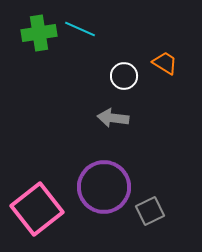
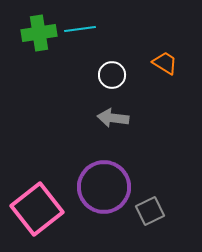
cyan line: rotated 32 degrees counterclockwise
white circle: moved 12 px left, 1 px up
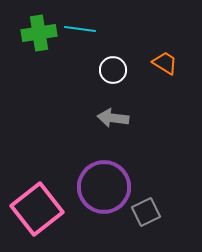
cyan line: rotated 16 degrees clockwise
white circle: moved 1 px right, 5 px up
gray square: moved 4 px left, 1 px down
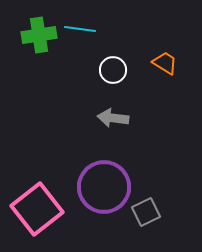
green cross: moved 2 px down
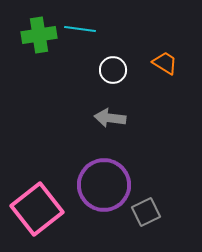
gray arrow: moved 3 px left
purple circle: moved 2 px up
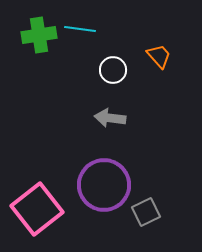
orange trapezoid: moved 6 px left, 7 px up; rotated 16 degrees clockwise
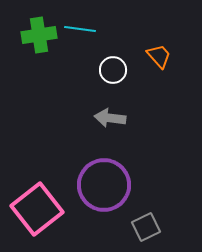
gray square: moved 15 px down
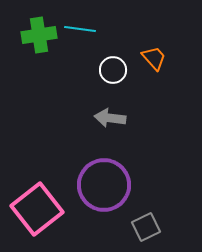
orange trapezoid: moved 5 px left, 2 px down
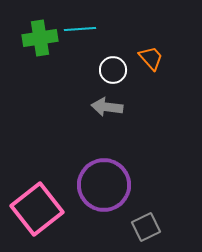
cyan line: rotated 12 degrees counterclockwise
green cross: moved 1 px right, 3 px down
orange trapezoid: moved 3 px left
gray arrow: moved 3 px left, 11 px up
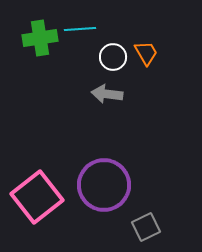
orange trapezoid: moved 5 px left, 5 px up; rotated 12 degrees clockwise
white circle: moved 13 px up
gray arrow: moved 13 px up
pink square: moved 12 px up
